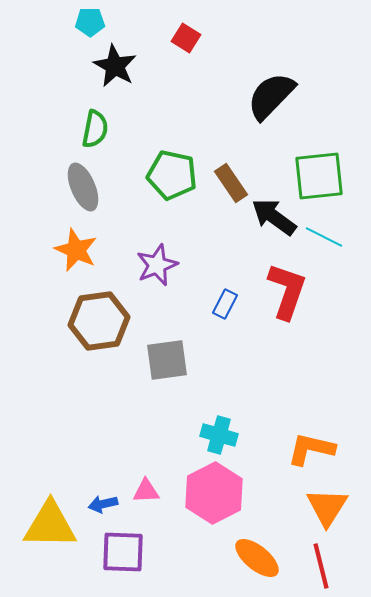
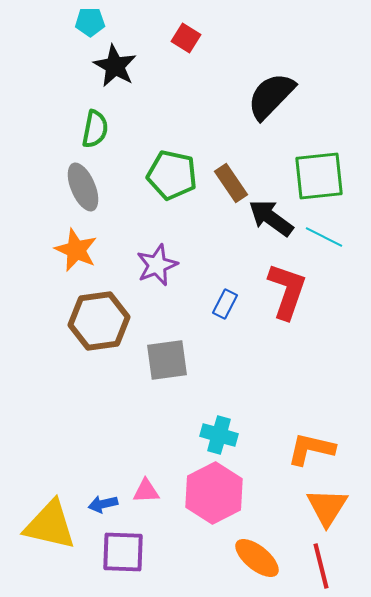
black arrow: moved 3 px left, 1 px down
yellow triangle: rotated 12 degrees clockwise
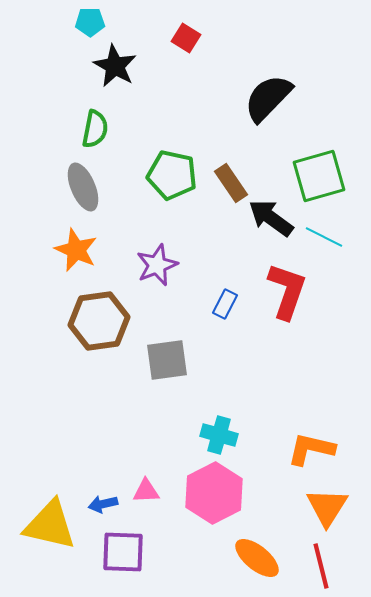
black semicircle: moved 3 px left, 2 px down
green square: rotated 10 degrees counterclockwise
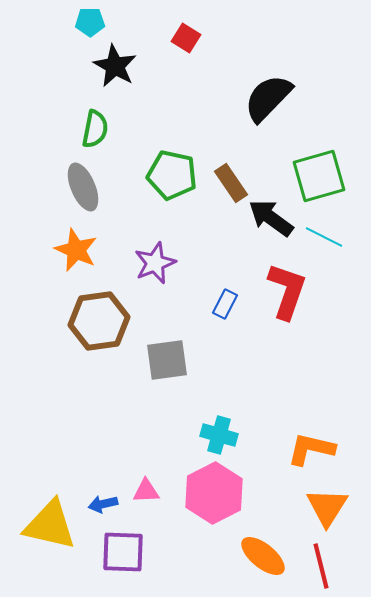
purple star: moved 2 px left, 2 px up
orange ellipse: moved 6 px right, 2 px up
